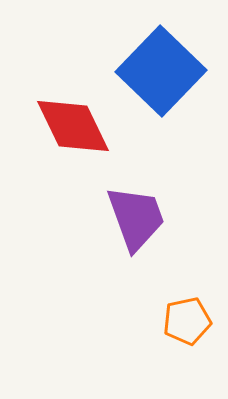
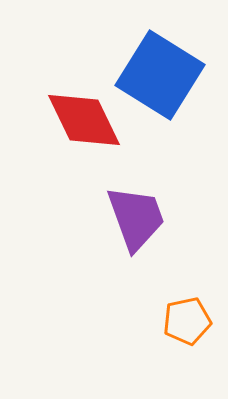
blue square: moved 1 px left, 4 px down; rotated 12 degrees counterclockwise
red diamond: moved 11 px right, 6 px up
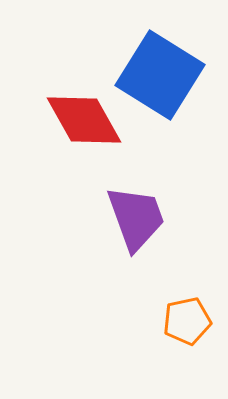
red diamond: rotated 4 degrees counterclockwise
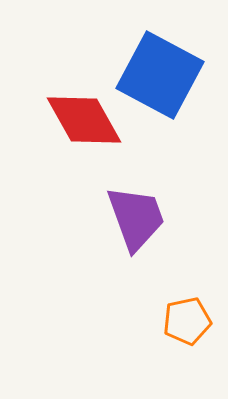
blue square: rotated 4 degrees counterclockwise
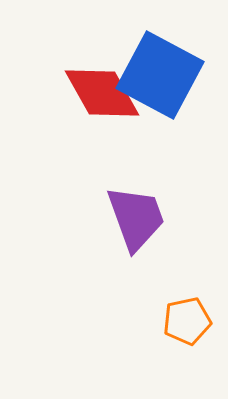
red diamond: moved 18 px right, 27 px up
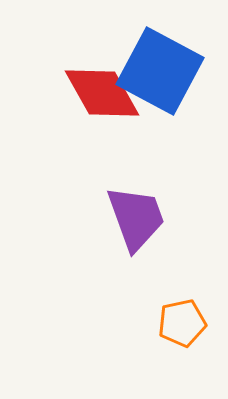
blue square: moved 4 px up
orange pentagon: moved 5 px left, 2 px down
